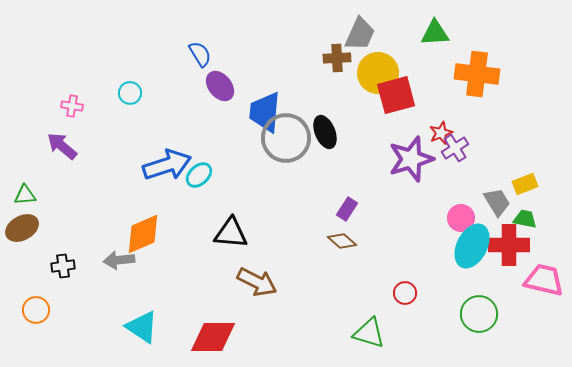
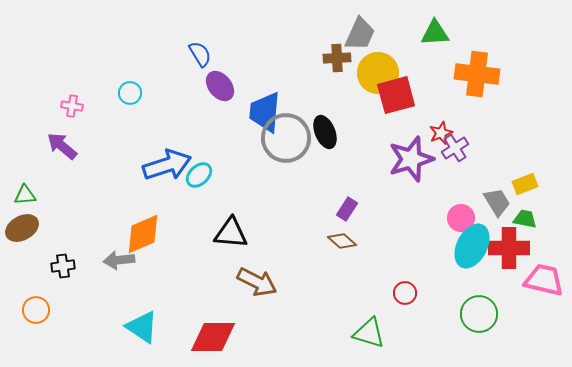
red cross at (509, 245): moved 3 px down
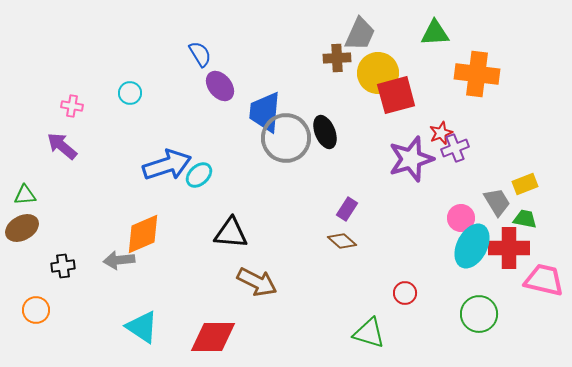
purple cross at (455, 148): rotated 12 degrees clockwise
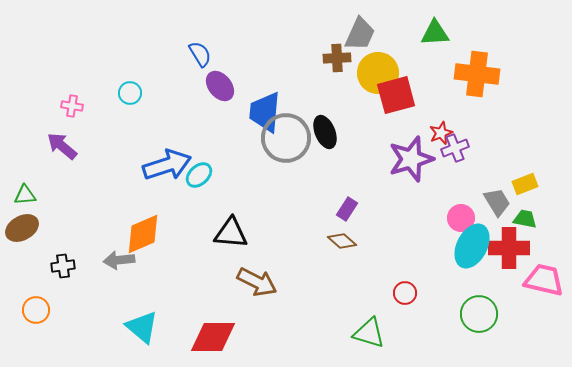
cyan triangle at (142, 327): rotated 6 degrees clockwise
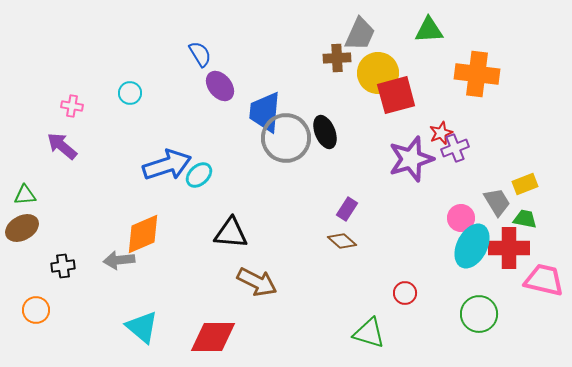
green triangle at (435, 33): moved 6 px left, 3 px up
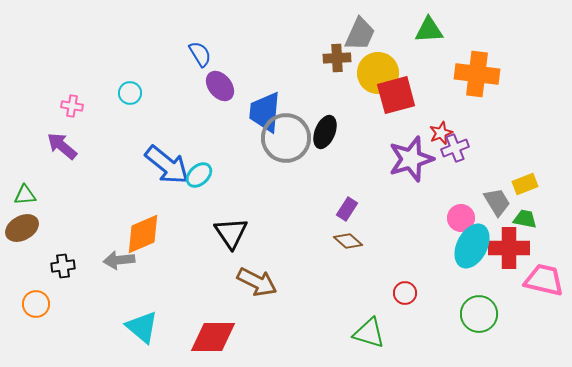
black ellipse at (325, 132): rotated 44 degrees clockwise
blue arrow at (167, 165): rotated 57 degrees clockwise
black triangle at (231, 233): rotated 51 degrees clockwise
brown diamond at (342, 241): moved 6 px right
orange circle at (36, 310): moved 6 px up
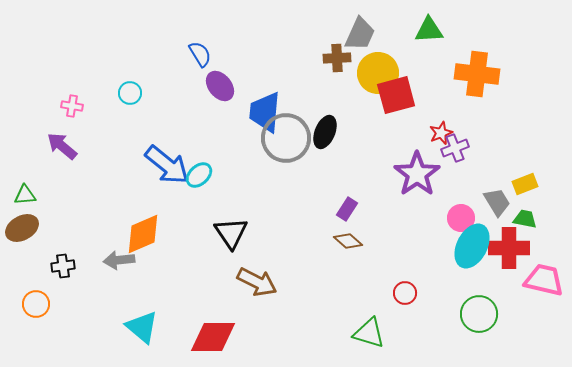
purple star at (411, 159): moved 6 px right, 15 px down; rotated 18 degrees counterclockwise
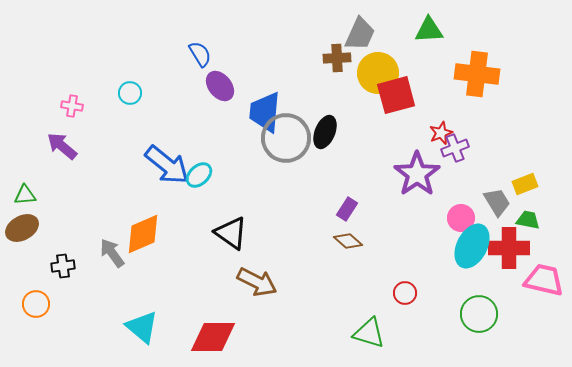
green trapezoid at (525, 219): moved 3 px right, 1 px down
black triangle at (231, 233): rotated 21 degrees counterclockwise
gray arrow at (119, 260): moved 7 px left, 7 px up; rotated 60 degrees clockwise
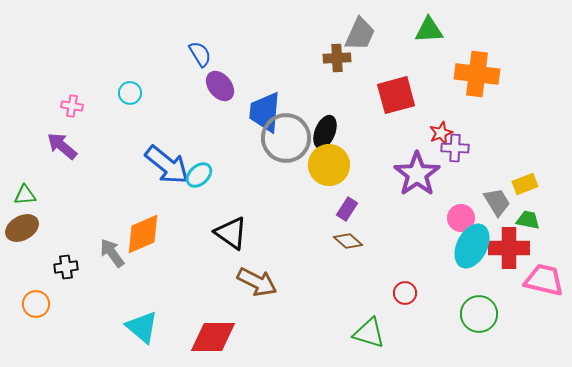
yellow circle at (378, 73): moved 49 px left, 92 px down
purple cross at (455, 148): rotated 24 degrees clockwise
black cross at (63, 266): moved 3 px right, 1 px down
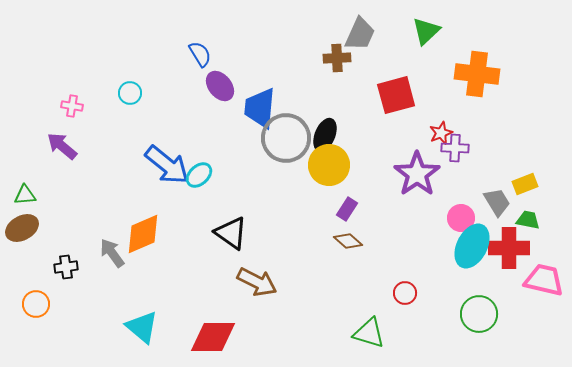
green triangle at (429, 30): moved 3 px left, 1 px down; rotated 40 degrees counterclockwise
blue trapezoid at (265, 112): moved 5 px left, 4 px up
black ellipse at (325, 132): moved 3 px down
